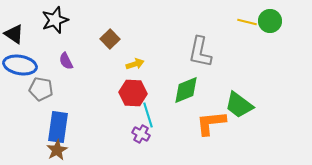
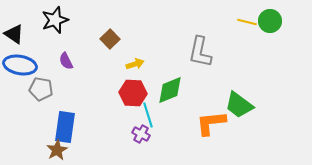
green diamond: moved 16 px left
blue rectangle: moved 7 px right
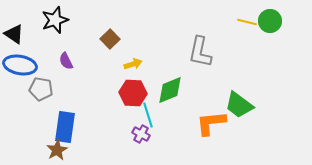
yellow arrow: moved 2 px left
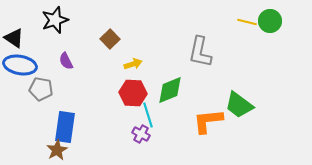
black triangle: moved 4 px down
orange L-shape: moved 3 px left, 2 px up
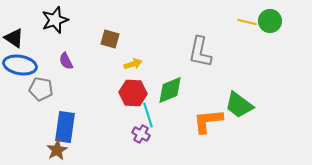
brown square: rotated 30 degrees counterclockwise
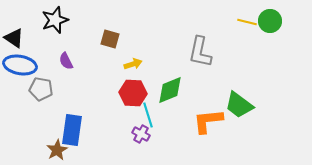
blue rectangle: moved 7 px right, 3 px down
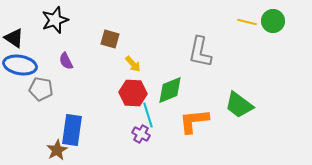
green circle: moved 3 px right
yellow arrow: rotated 66 degrees clockwise
orange L-shape: moved 14 px left
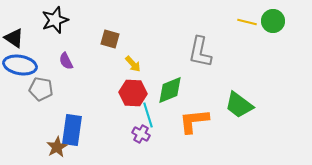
brown star: moved 3 px up
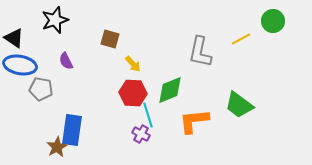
yellow line: moved 6 px left, 17 px down; rotated 42 degrees counterclockwise
